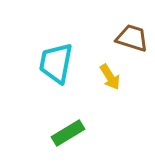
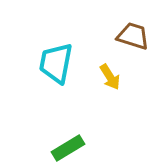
brown trapezoid: moved 1 px right, 2 px up
green rectangle: moved 15 px down
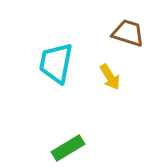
brown trapezoid: moved 5 px left, 3 px up
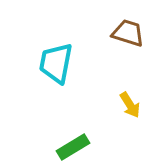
yellow arrow: moved 20 px right, 28 px down
green rectangle: moved 5 px right, 1 px up
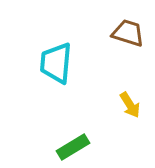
cyan trapezoid: rotated 6 degrees counterclockwise
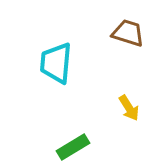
yellow arrow: moved 1 px left, 3 px down
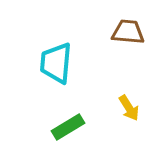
brown trapezoid: moved 1 px up; rotated 12 degrees counterclockwise
green rectangle: moved 5 px left, 20 px up
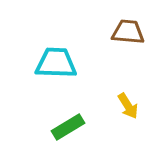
cyan trapezoid: rotated 87 degrees clockwise
yellow arrow: moved 1 px left, 2 px up
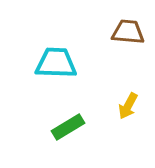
yellow arrow: rotated 60 degrees clockwise
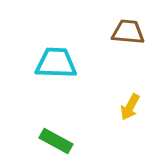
yellow arrow: moved 2 px right, 1 px down
green rectangle: moved 12 px left, 14 px down; rotated 60 degrees clockwise
